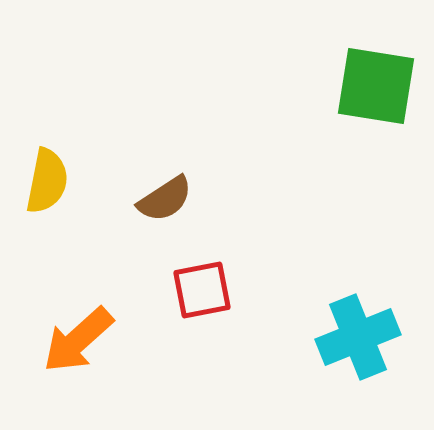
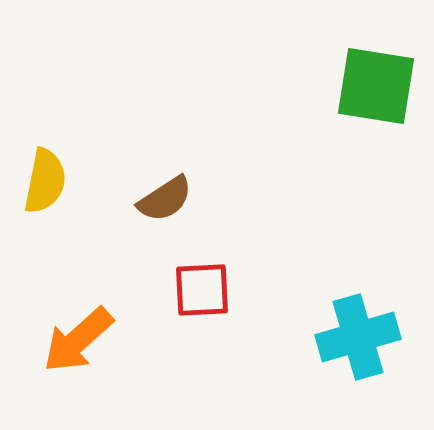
yellow semicircle: moved 2 px left
red square: rotated 8 degrees clockwise
cyan cross: rotated 6 degrees clockwise
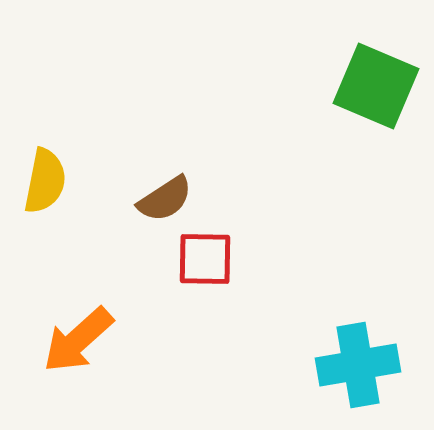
green square: rotated 14 degrees clockwise
red square: moved 3 px right, 31 px up; rotated 4 degrees clockwise
cyan cross: moved 28 px down; rotated 6 degrees clockwise
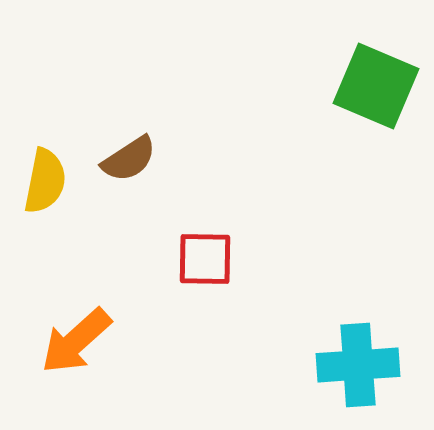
brown semicircle: moved 36 px left, 40 px up
orange arrow: moved 2 px left, 1 px down
cyan cross: rotated 6 degrees clockwise
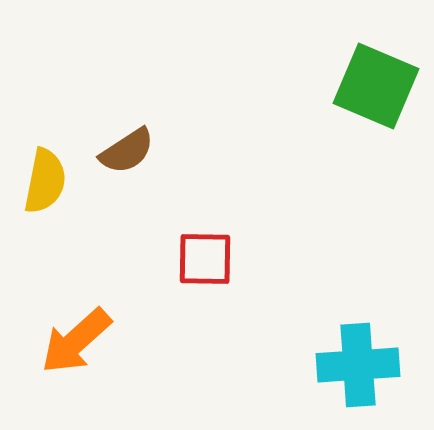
brown semicircle: moved 2 px left, 8 px up
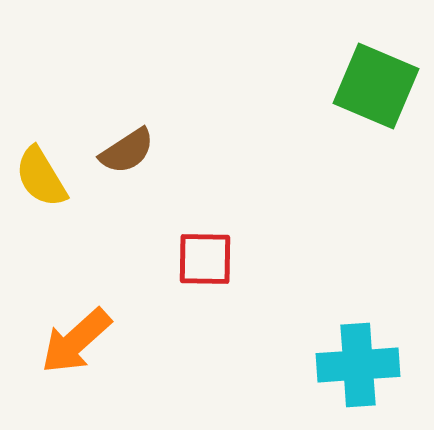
yellow semicircle: moved 4 px left, 4 px up; rotated 138 degrees clockwise
